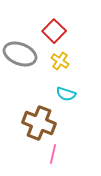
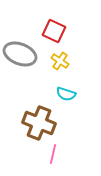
red square: rotated 20 degrees counterclockwise
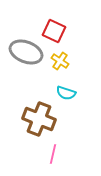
gray ellipse: moved 6 px right, 2 px up
cyan semicircle: moved 1 px up
brown cross: moved 4 px up
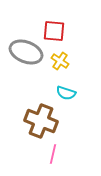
red square: rotated 20 degrees counterclockwise
brown cross: moved 2 px right, 2 px down
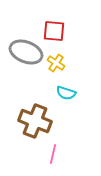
yellow cross: moved 4 px left, 2 px down
brown cross: moved 6 px left
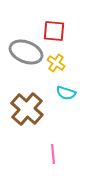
brown cross: moved 8 px left, 12 px up; rotated 20 degrees clockwise
pink line: rotated 18 degrees counterclockwise
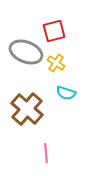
red square: rotated 20 degrees counterclockwise
pink line: moved 7 px left, 1 px up
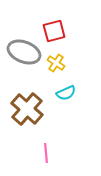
gray ellipse: moved 2 px left
cyan semicircle: rotated 42 degrees counterclockwise
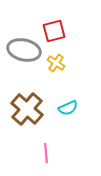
gray ellipse: moved 2 px up; rotated 8 degrees counterclockwise
cyan semicircle: moved 2 px right, 15 px down
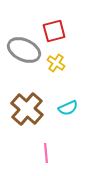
gray ellipse: rotated 12 degrees clockwise
